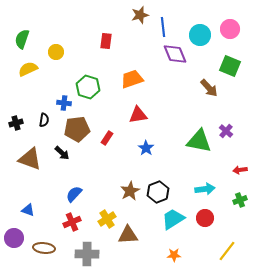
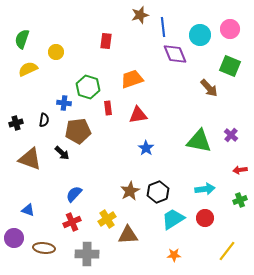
brown pentagon at (77, 129): moved 1 px right, 2 px down
purple cross at (226, 131): moved 5 px right, 4 px down
red rectangle at (107, 138): moved 1 px right, 30 px up; rotated 40 degrees counterclockwise
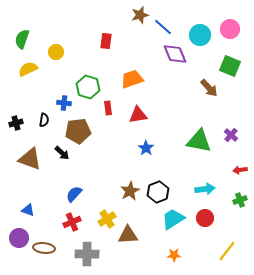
blue line at (163, 27): rotated 42 degrees counterclockwise
purple circle at (14, 238): moved 5 px right
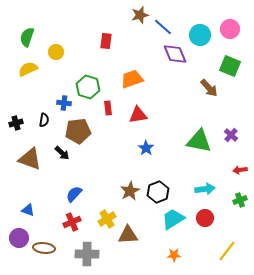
green semicircle at (22, 39): moved 5 px right, 2 px up
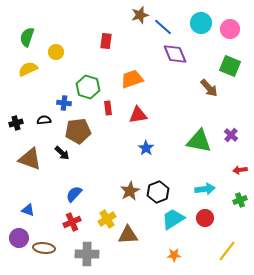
cyan circle at (200, 35): moved 1 px right, 12 px up
black semicircle at (44, 120): rotated 104 degrees counterclockwise
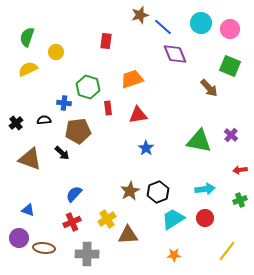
black cross at (16, 123): rotated 24 degrees counterclockwise
